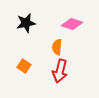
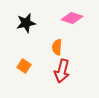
pink diamond: moved 6 px up
red arrow: moved 2 px right
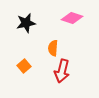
orange semicircle: moved 4 px left, 1 px down
orange square: rotated 16 degrees clockwise
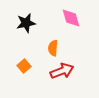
pink diamond: moved 1 px left; rotated 55 degrees clockwise
red arrow: rotated 125 degrees counterclockwise
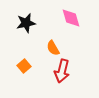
orange semicircle: rotated 35 degrees counterclockwise
red arrow: rotated 125 degrees clockwise
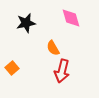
orange square: moved 12 px left, 2 px down
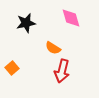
orange semicircle: rotated 28 degrees counterclockwise
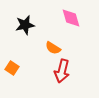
black star: moved 1 px left, 2 px down
orange square: rotated 16 degrees counterclockwise
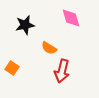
orange semicircle: moved 4 px left
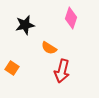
pink diamond: rotated 35 degrees clockwise
